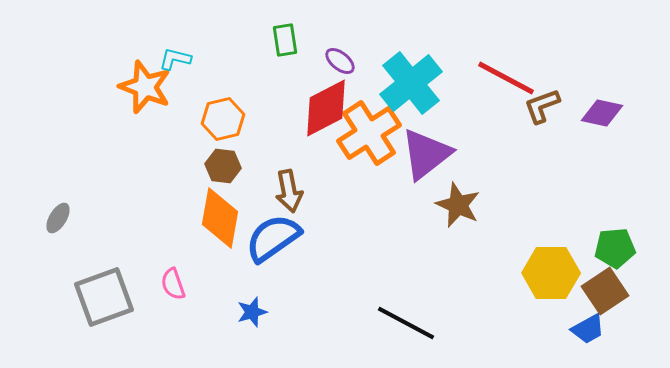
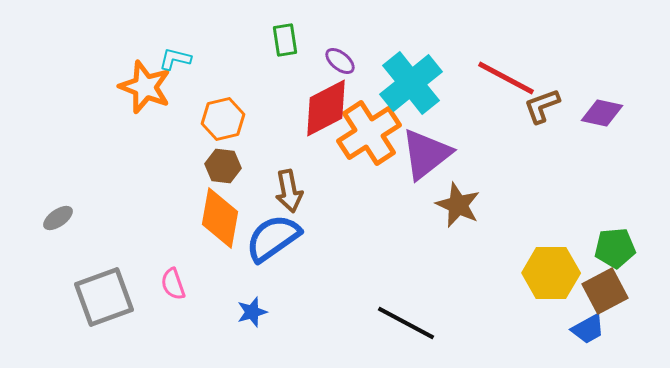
gray ellipse: rotated 24 degrees clockwise
brown square: rotated 6 degrees clockwise
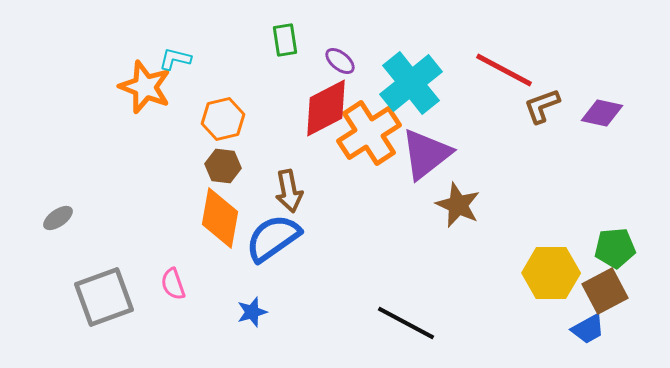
red line: moved 2 px left, 8 px up
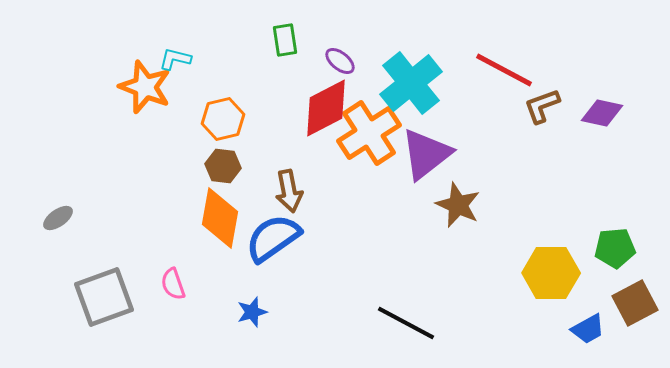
brown square: moved 30 px right, 12 px down
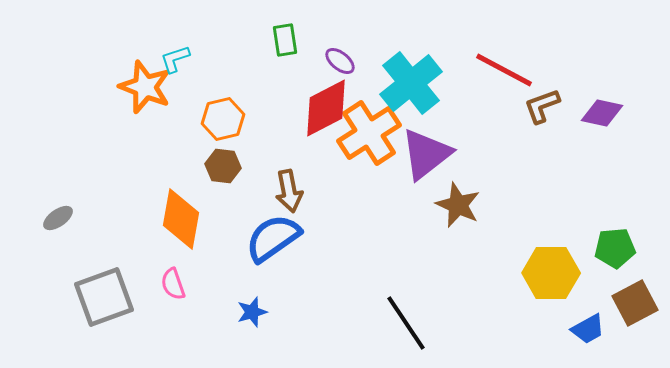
cyan L-shape: rotated 32 degrees counterclockwise
orange diamond: moved 39 px left, 1 px down
black line: rotated 28 degrees clockwise
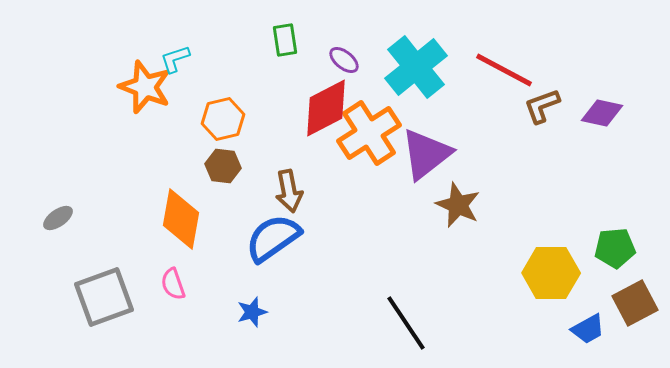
purple ellipse: moved 4 px right, 1 px up
cyan cross: moved 5 px right, 16 px up
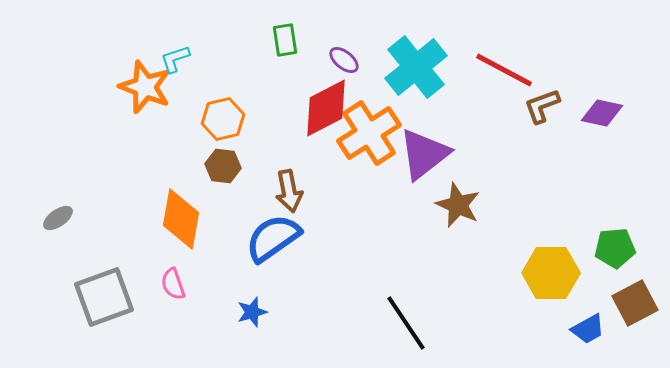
purple triangle: moved 2 px left
